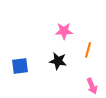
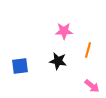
pink arrow: rotated 28 degrees counterclockwise
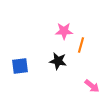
orange line: moved 7 px left, 5 px up
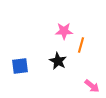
black star: rotated 18 degrees clockwise
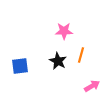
orange line: moved 10 px down
pink arrow: rotated 70 degrees counterclockwise
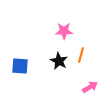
black star: moved 1 px right
blue square: rotated 12 degrees clockwise
pink arrow: moved 2 px left, 1 px down
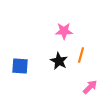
pink arrow: rotated 14 degrees counterclockwise
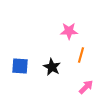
pink star: moved 5 px right
black star: moved 7 px left, 6 px down
pink arrow: moved 4 px left
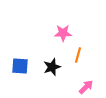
pink star: moved 6 px left, 2 px down
orange line: moved 3 px left
black star: rotated 24 degrees clockwise
